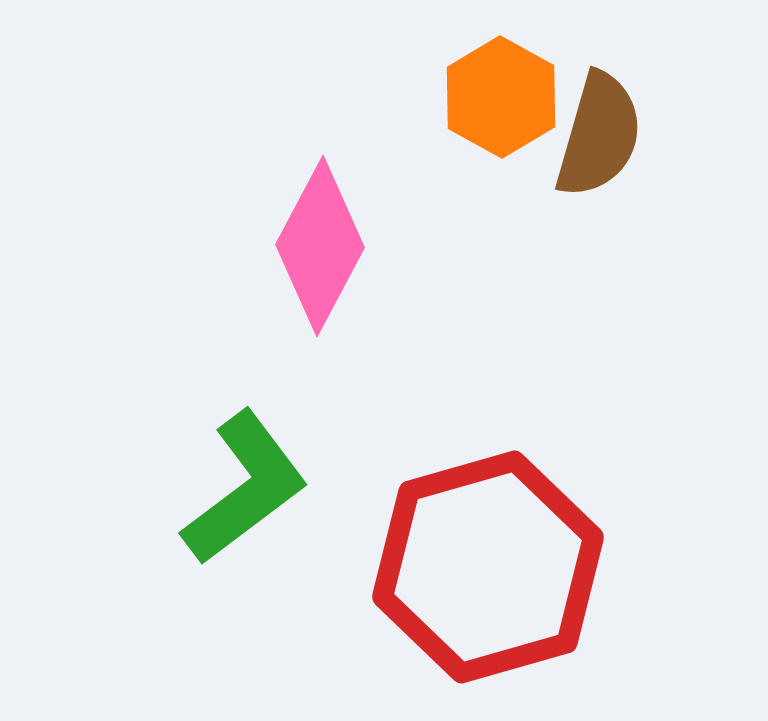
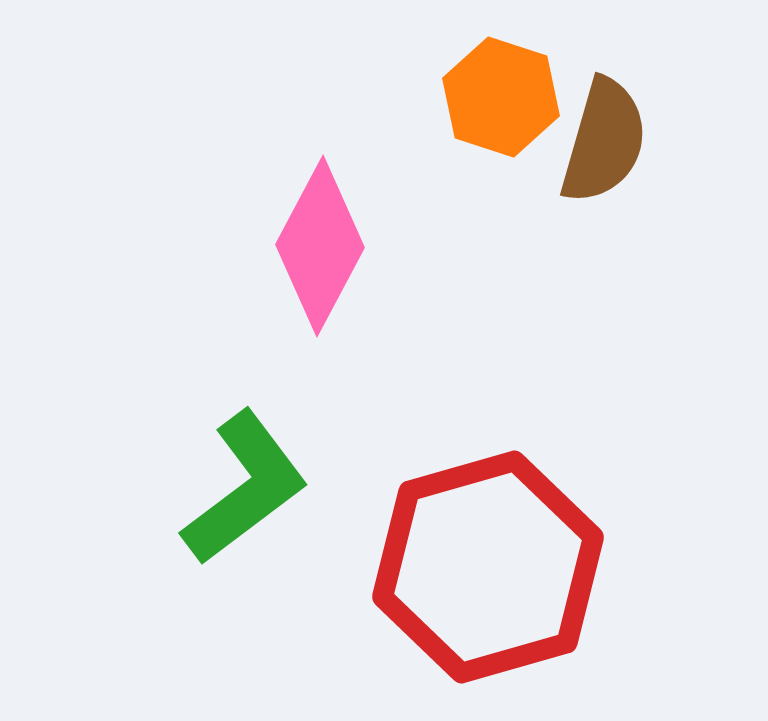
orange hexagon: rotated 11 degrees counterclockwise
brown semicircle: moved 5 px right, 6 px down
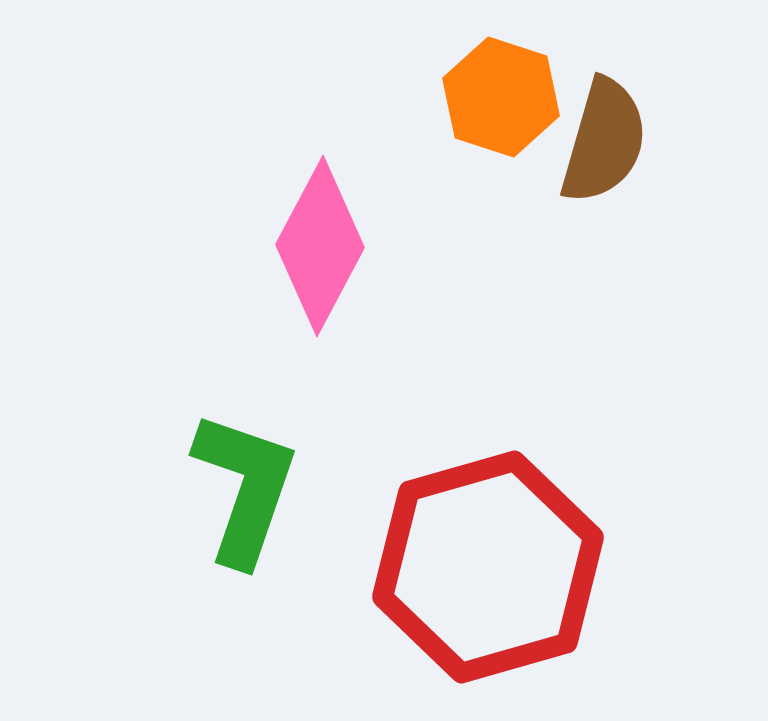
green L-shape: rotated 34 degrees counterclockwise
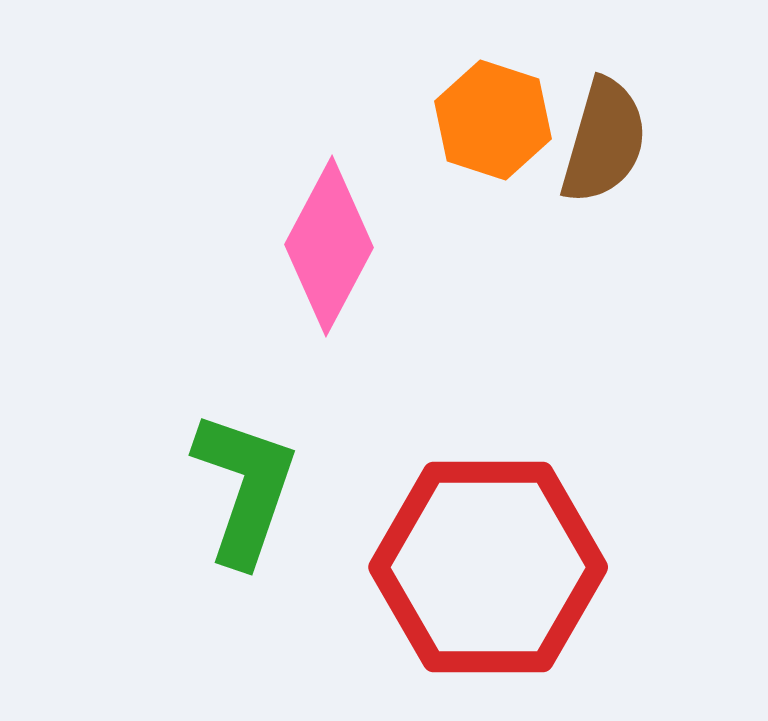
orange hexagon: moved 8 px left, 23 px down
pink diamond: moved 9 px right
red hexagon: rotated 16 degrees clockwise
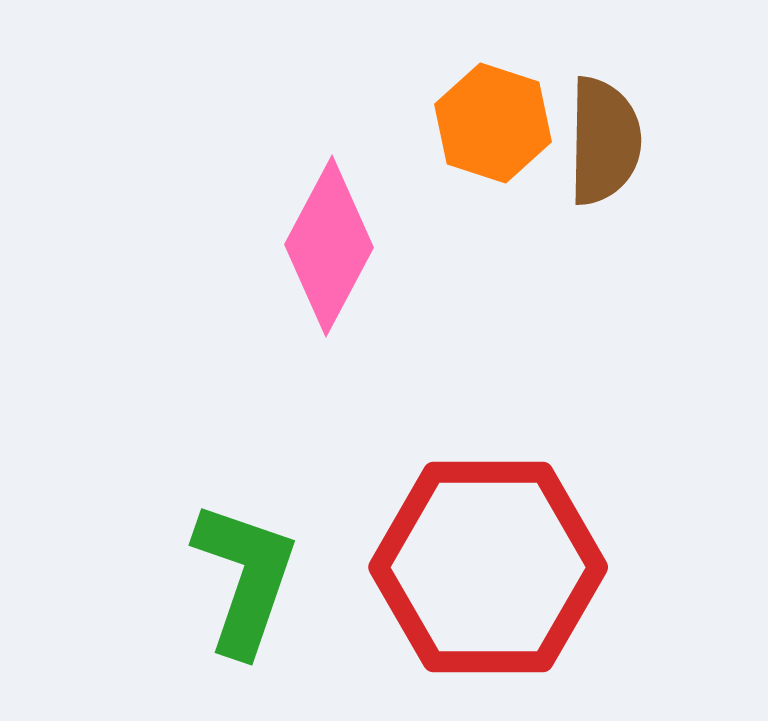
orange hexagon: moved 3 px down
brown semicircle: rotated 15 degrees counterclockwise
green L-shape: moved 90 px down
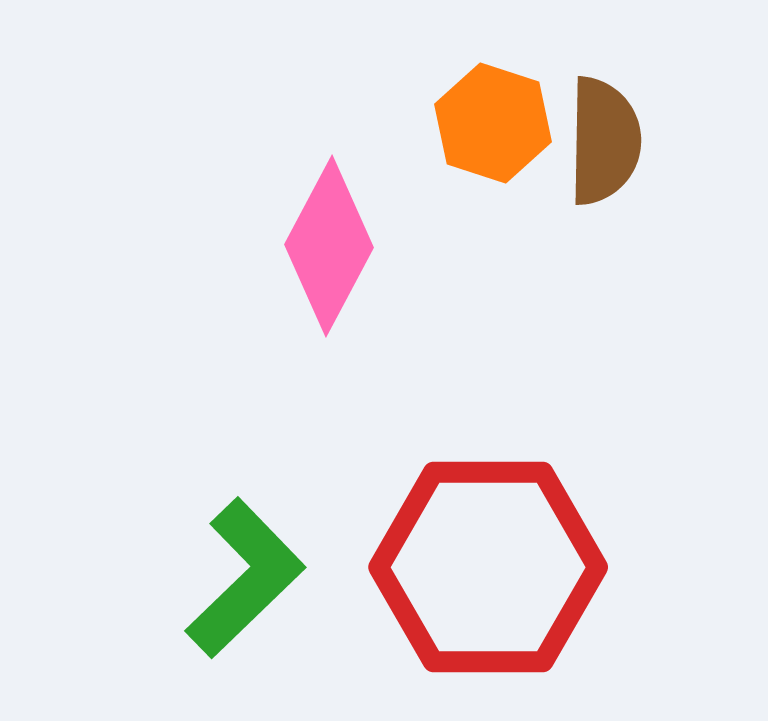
green L-shape: rotated 27 degrees clockwise
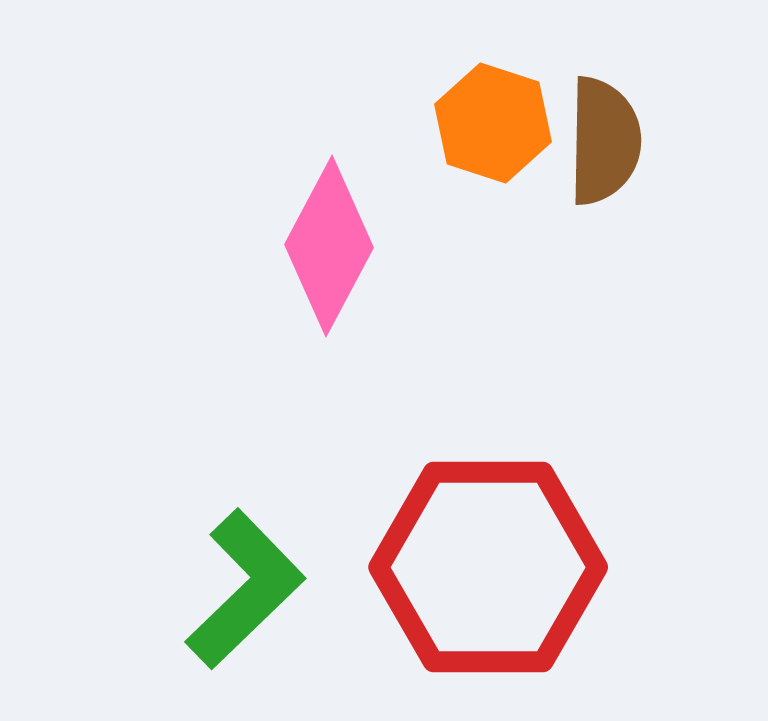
green L-shape: moved 11 px down
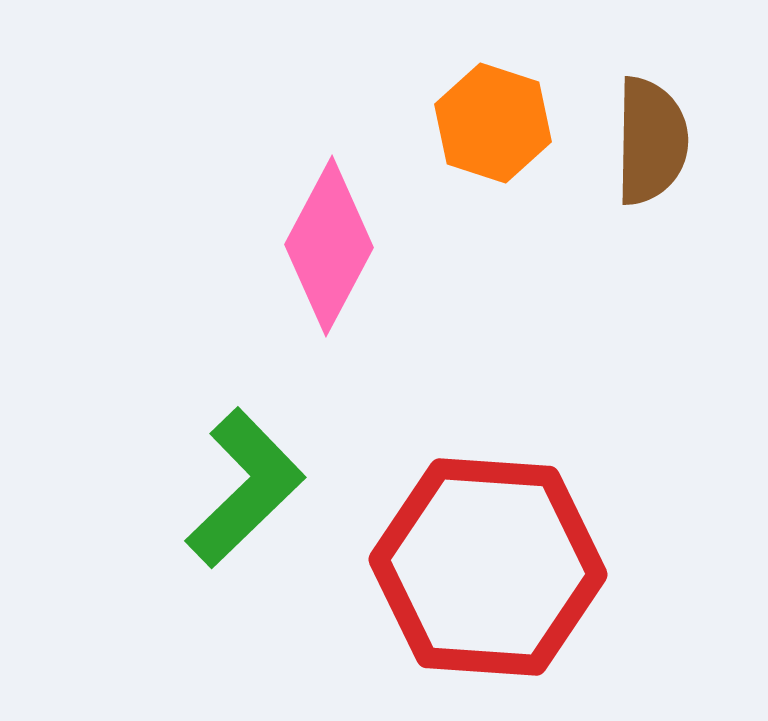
brown semicircle: moved 47 px right
red hexagon: rotated 4 degrees clockwise
green L-shape: moved 101 px up
